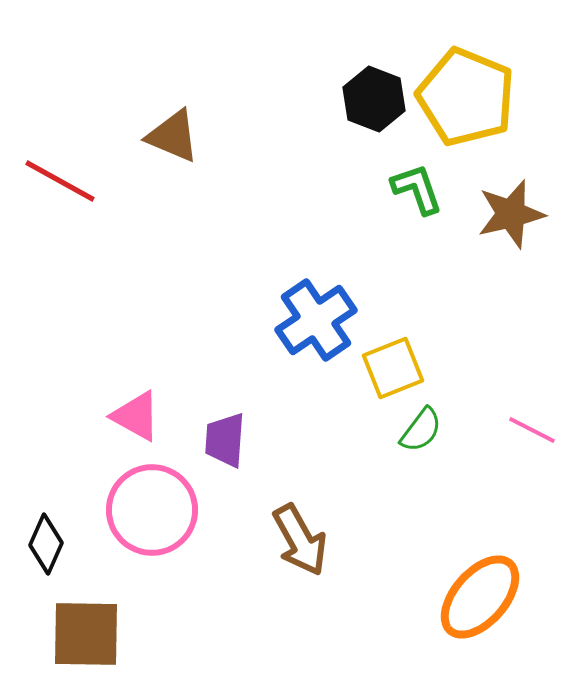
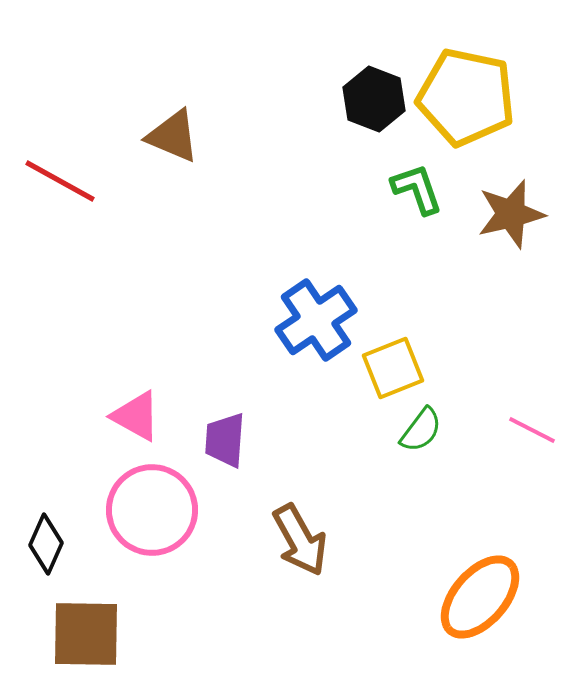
yellow pentagon: rotated 10 degrees counterclockwise
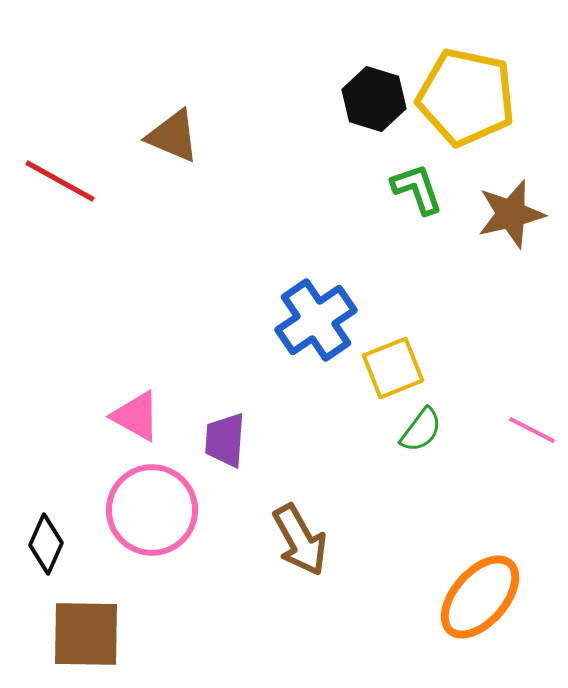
black hexagon: rotated 4 degrees counterclockwise
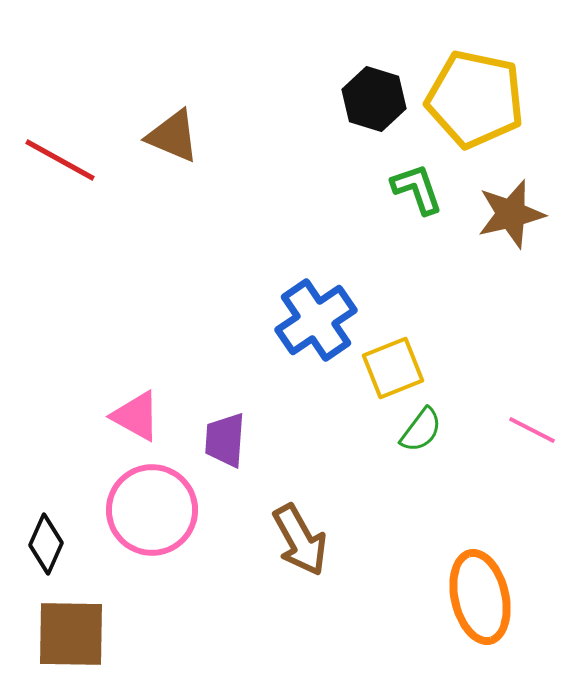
yellow pentagon: moved 9 px right, 2 px down
red line: moved 21 px up
orange ellipse: rotated 54 degrees counterclockwise
brown square: moved 15 px left
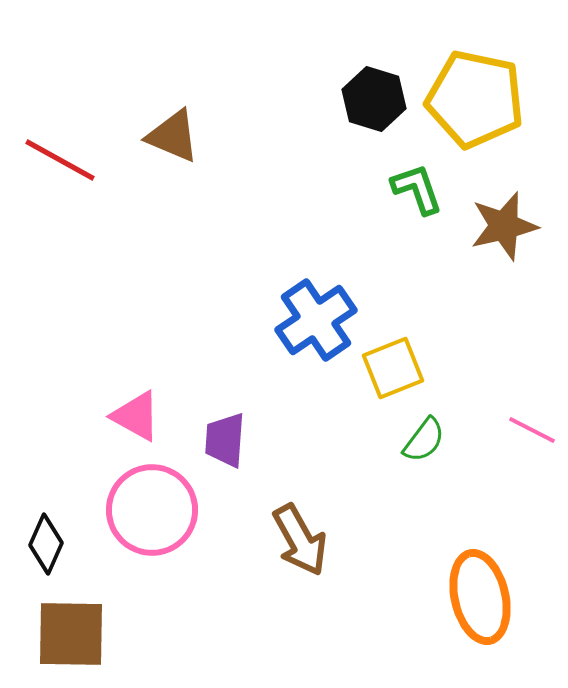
brown star: moved 7 px left, 12 px down
green semicircle: moved 3 px right, 10 px down
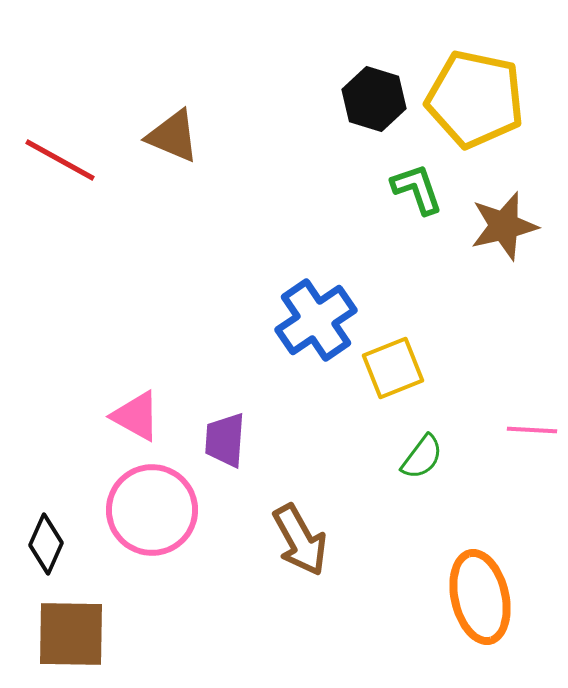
pink line: rotated 24 degrees counterclockwise
green semicircle: moved 2 px left, 17 px down
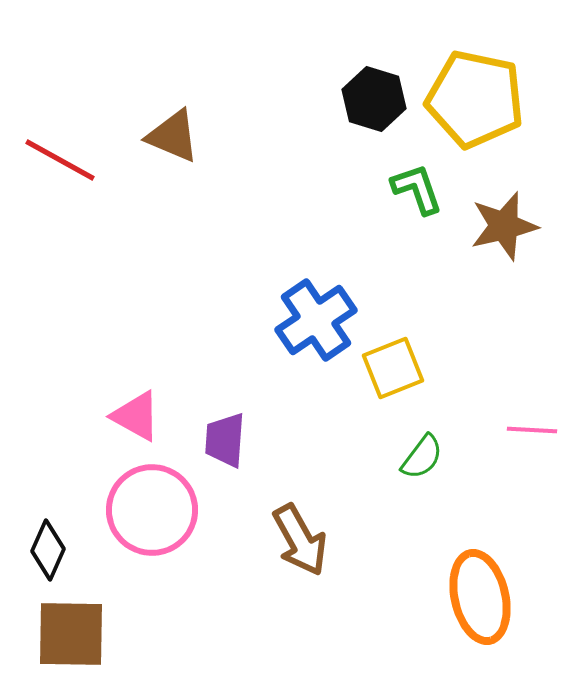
black diamond: moved 2 px right, 6 px down
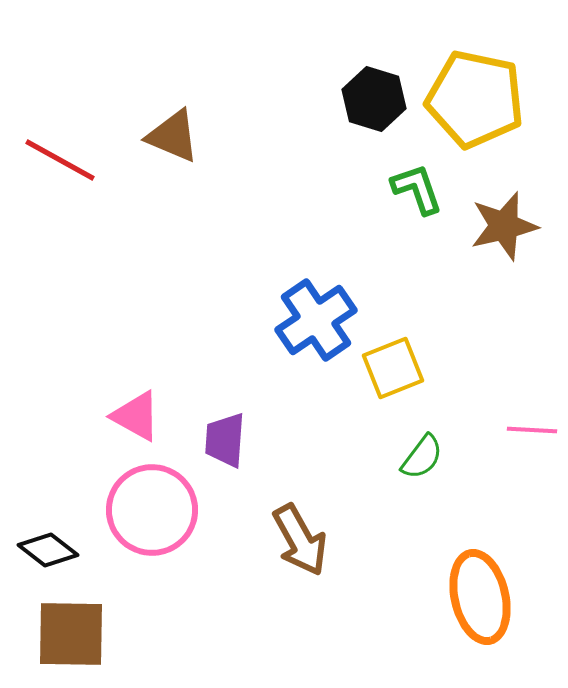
black diamond: rotated 76 degrees counterclockwise
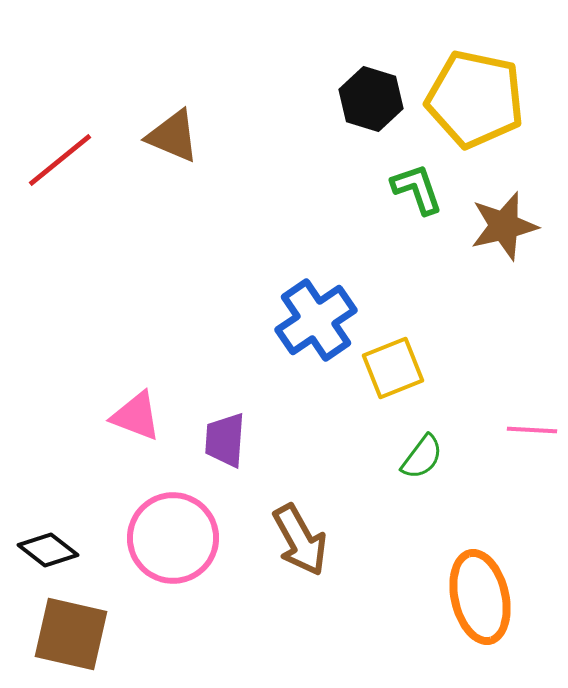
black hexagon: moved 3 px left
red line: rotated 68 degrees counterclockwise
pink triangle: rotated 8 degrees counterclockwise
pink circle: moved 21 px right, 28 px down
brown square: rotated 12 degrees clockwise
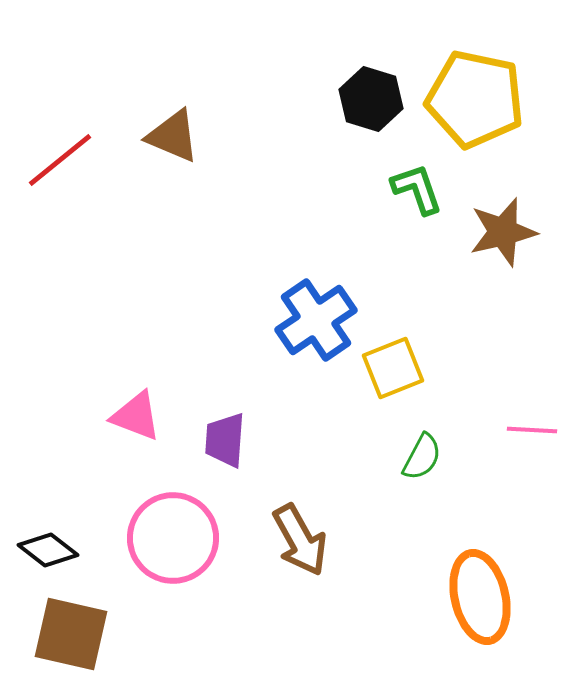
brown star: moved 1 px left, 6 px down
green semicircle: rotated 9 degrees counterclockwise
